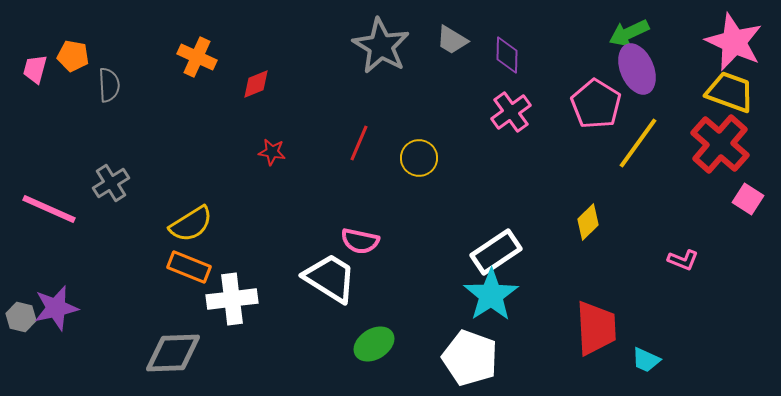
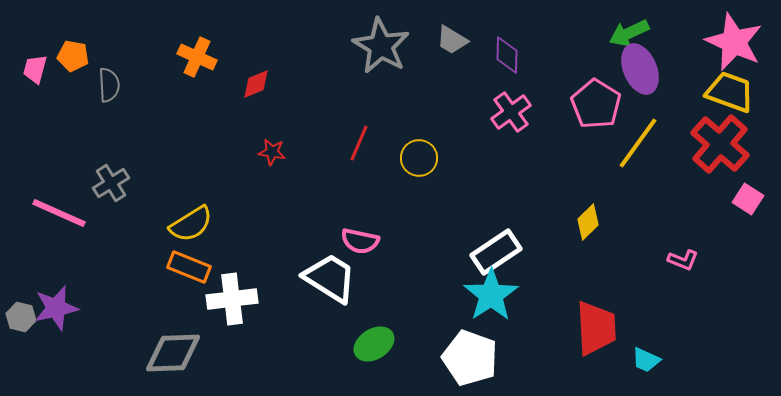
purple ellipse: moved 3 px right
pink line: moved 10 px right, 4 px down
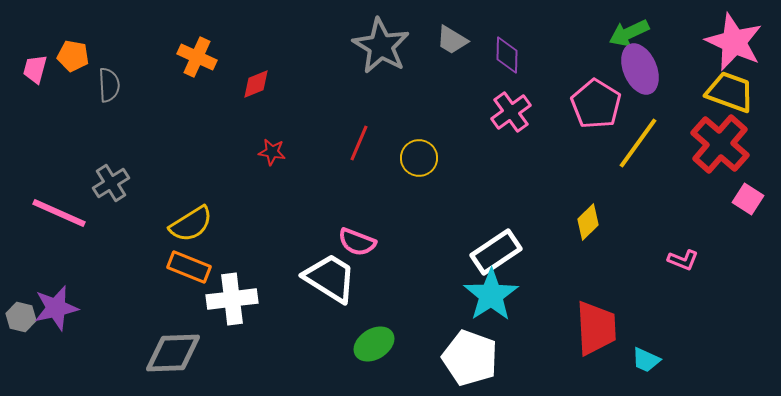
pink semicircle: moved 3 px left, 1 px down; rotated 9 degrees clockwise
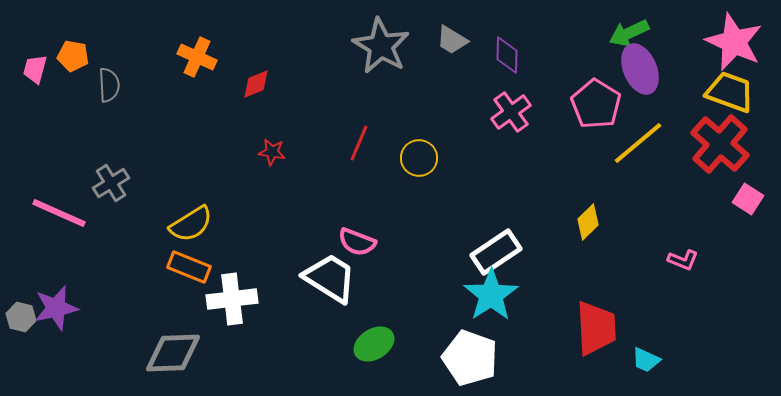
yellow line: rotated 14 degrees clockwise
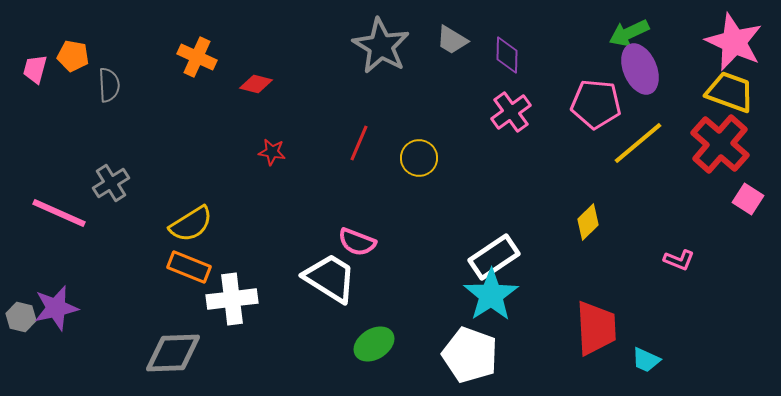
red diamond: rotated 36 degrees clockwise
pink pentagon: rotated 27 degrees counterclockwise
white rectangle: moved 2 px left, 5 px down
pink L-shape: moved 4 px left
white pentagon: moved 3 px up
